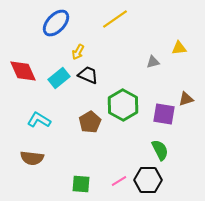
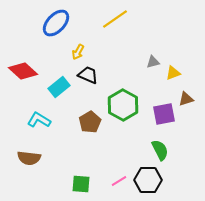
yellow triangle: moved 6 px left, 25 px down; rotated 14 degrees counterclockwise
red diamond: rotated 24 degrees counterclockwise
cyan rectangle: moved 9 px down
purple square: rotated 20 degrees counterclockwise
brown semicircle: moved 3 px left
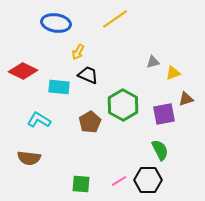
blue ellipse: rotated 56 degrees clockwise
red diamond: rotated 16 degrees counterclockwise
cyan rectangle: rotated 45 degrees clockwise
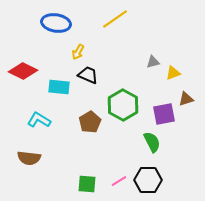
green semicircle: moved 8 px left, 8 px up
green square: moved 6 px right
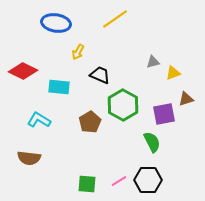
black trapezoid: moved 12 px right
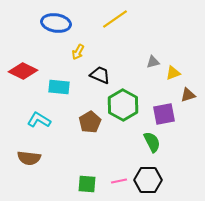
brown triangle: moved 2 px right, 4 px up
pink line: rotated 21 degrees clockwise
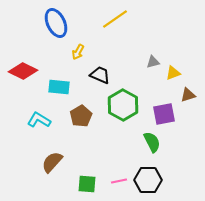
blue ellipse: rotated 56 degrees clockwise
brown pentagon: moved 9 px left, 6 px up
brown semicircle: moved 23 px right, 4 px down; rotated 125 degrees clockwise
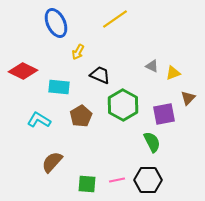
gray triangle: moved 1 px left, 4 px down; rotated 40 degrees clockwise
brown triangle: moved 3 px down; rotated 28 degrees counterclockwise
pink line: moved 2 px left, 1 px up
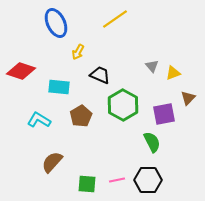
gray triangle: rotated 24 degrees clockwise
red diamond: moved 2 px left; rotated 8 degrees counterclockwise
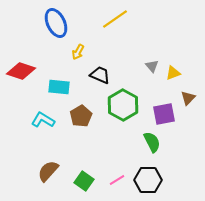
cyan L-shape: moved 4 px right
brown semicircle: moved 4 px left, 9 px down
pink line: rotated 21 degrees counterclockwise
green square: moved 3 px left, 3 px up; rotated 30 degrees clockwise
